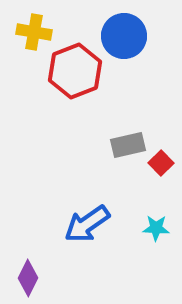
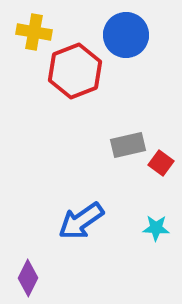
blue circle: moved 2 px right, 1 px up
red square: rotated 10 degrees counterclockwise
blue arrow: moved 6 px left, 3 px up
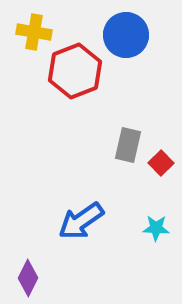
gray rectangle: rotated 64 degrees counterclockwise
red square: rotated 10 degrees clockwise
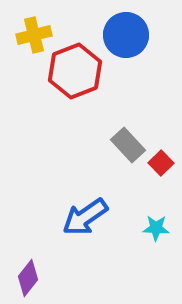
yellow cross: moved 3 px down; rotated 24 degrees counterclockwise
gray rectangle: rotated 56 degrees counterclockwise
blue arrow: moved 4 px right, 4 px up
purple diamond: rotated 12 degrees clockwise
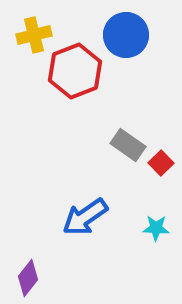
gray rectangle: rotated 12 degrees counterclockwise
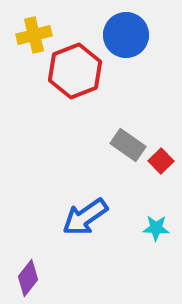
red square: moved 2 px up
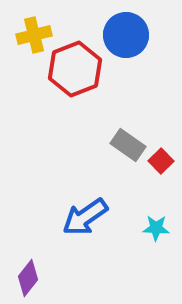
red hexagon: moved 2 px up
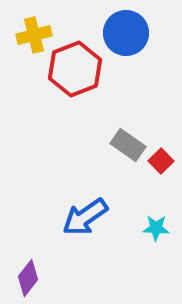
blue circle: moved 2 px up
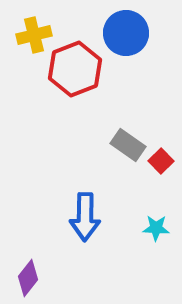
blue arrow: rotated 54 degrees counterclockwise
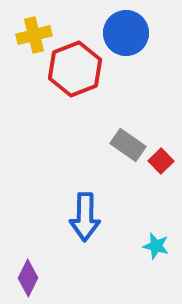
cyan star: moved 18 px down; rotated 12 degrees clockwise
purple diamond: rotated 12 degrees counterclockwise
